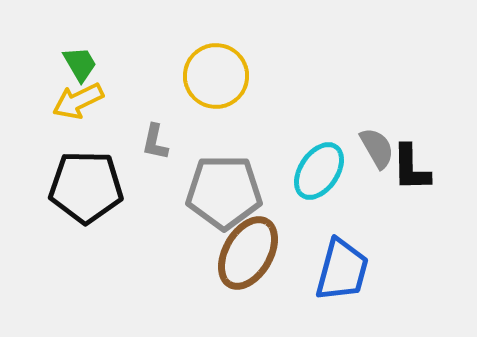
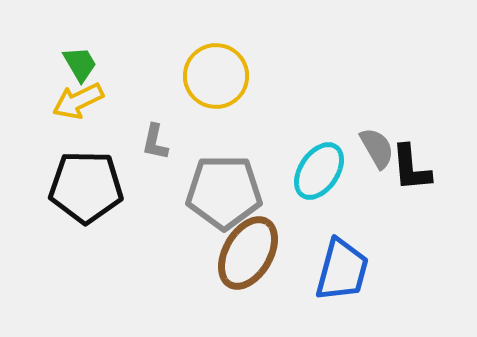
black L-shape: rotated 4 degrees counterclockwise
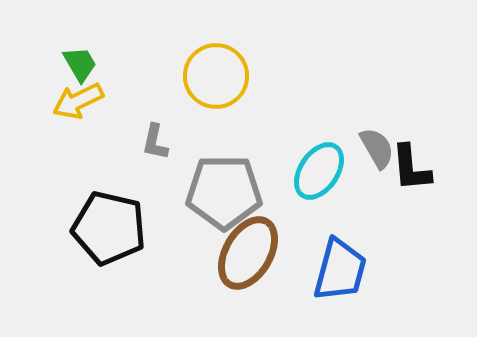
black pentagon: moved 23 px right, 41 px down; rotated 12 degrees clockwise
blue trapezoid: moved 2 px left
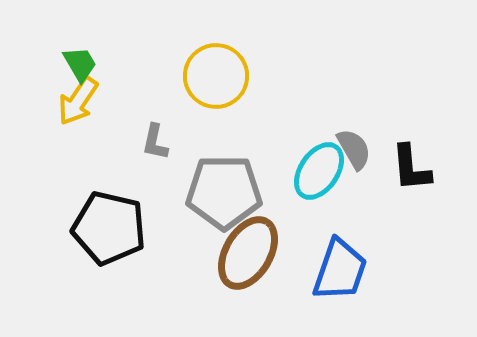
yellow arrow: rotated 30 degrees counterclockwise
gray semicircle: moved 23 px left, 1 px down
blue trapezoid: rotated 4 degrees clockwise
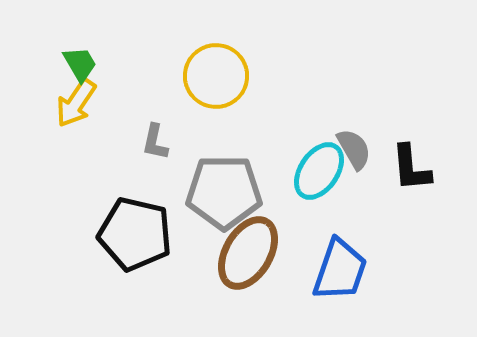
yellow arrow: moved 2 px left, 2 px down
black pentagon: moved 26 px right, 6 px down
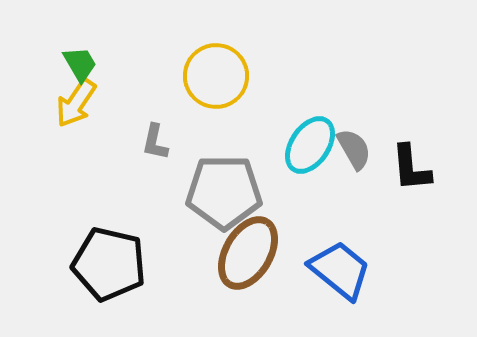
cyan ellipse: moved 9 px left, 26 px up
black pentagon: moved 26 px left, 30 px down
blue trapezoid: rotated 70 degrees counterclockwise
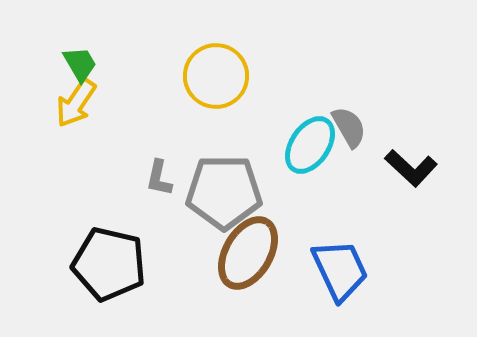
gray L-shape: moved 4 px right, 36 px down
gray semicircle: moved 5 px left, 22 px up
black L-shape: rotated 42 degrees counterclockwise
blue trapezoid: rotated 26 degrees clockwise
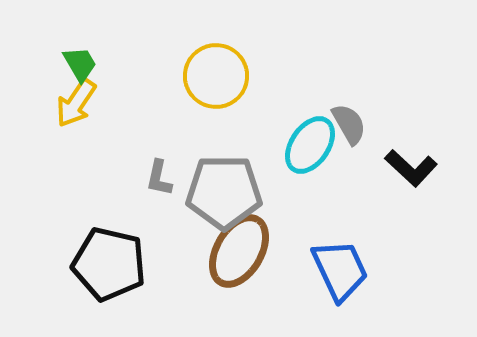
gray semicircle: moved 3 px up
brown ellipse: moved 9 px left, 2 px up
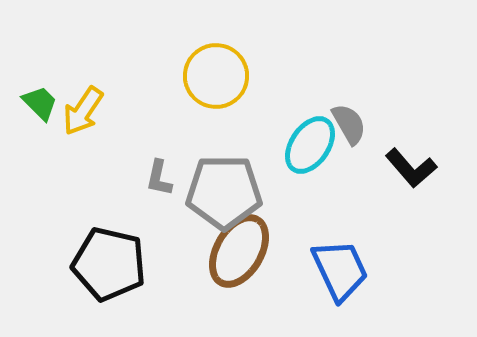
green trapezoid: moved 40 px left, 39 px down; rotated 15 degrees counterclockwise
yellow arrow: moved 7 px right, 8 px down
black L-shape: rotated 6 degrees clockwise
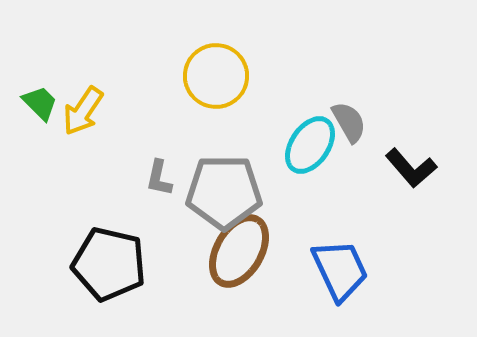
gray semicircle: moved 2 px up
